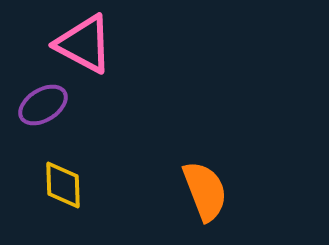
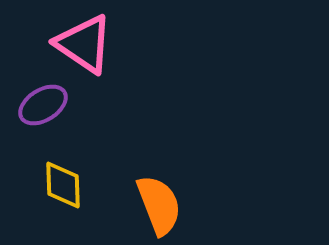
pink triangle: rotated 6 degrees clockwise
orange semicircle: moved 46 px left, 14 px down
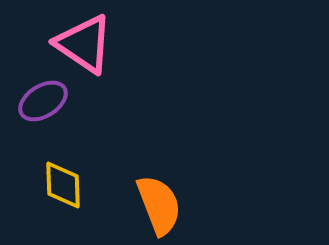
purple ellipse: moved 4 px up
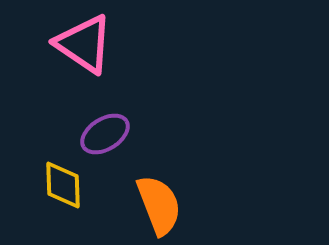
purple ellipse: moved 62 px right, 33 px down
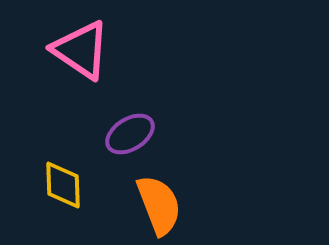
pink triangle: moved 3 px left, 6 px down
purple ellipse: moved 25 px right
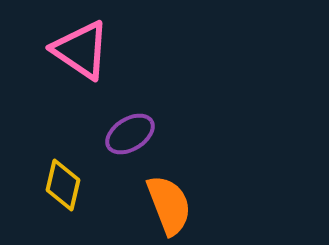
yellow diamond: rotated 15 degrees clockwise
orange semicircle: moved 10 px right
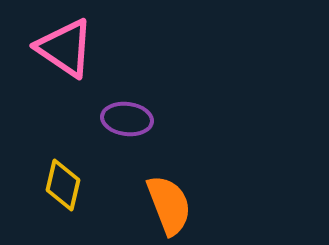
pink triangle: moved 16 px left, 2 px up
purple ellipse: moved 3 px left, 15 px up; rotated 39 degrees clockwise
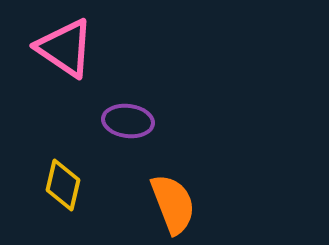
purple ellipse: moved 1 px right, 2 px down
orange semicircle: moved 4 px right, 1 px up
